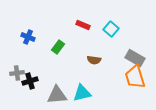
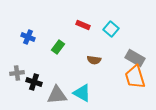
black cross: moved 4 px right, 1 px down; rotated 35 degrees clockwise
cyan triangle: rotated 42 degrees clockwise
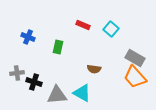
green rectangle: rotated 24 degrees counterclockwise
brown semicircle: moved 9 px down
orange trapezoid: rotated 25 degrees counterclockwise
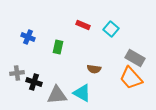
orange trapezoid: moved 4 px left, 1 px down
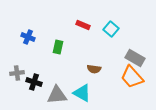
orange trapezoid: moved 1 px right, 1 px up
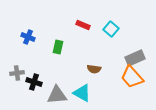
gray rectangle: rotated 54 degrees counterclockwise
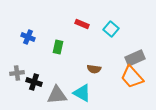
red rectangle: moved 1 px left, 1 px up
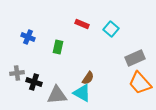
brown semicircle: moved 6 px left, 9 px down; rotated 64 degrees counterclockwise
orange trapezoid: moved 8 px right, 6 px down
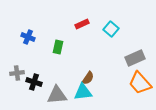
red rectangle: rotated 48 degrees counterclockwise
cyan triangle: moved 1 px right, 1 px up; rotated 36 degrees counterclockwise
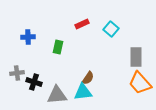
blue cross: rotated 24 degrees counterclockwise
gray rectangle: moved 1 px right, 1 px up; rotated 66 degrees counterclockwise
